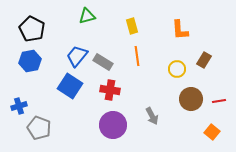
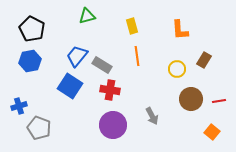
gray rectangle: moved 1 px left, 3 px down
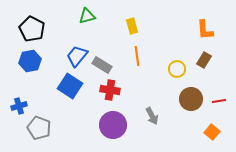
orange L-shape: moved 25 px right
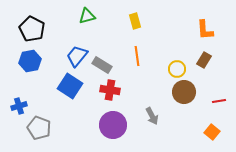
yellow rectangle: moved 3 px right, 5 px up
brown circle: moved 7 px left, 7 px up
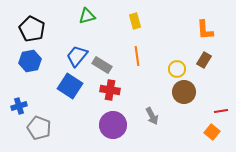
red line: moved 2 px right, 10 px down
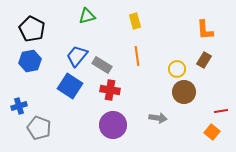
gray arrow: moved 6 px right, 2 px down; rotated 54 degrees counterclockwise
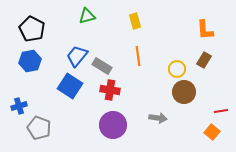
orange line: moved 1 px right
gray rectangle: moved 1 px down
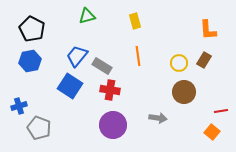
orange L-shape: moved 3 px right
yellow circle: moved 2 px right, 6 px up
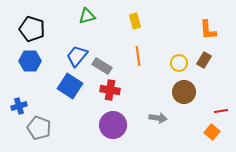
black pentagon: rotated 10 degrees counterclockwise
blue hexagon: rotated 10 degrees clockwise
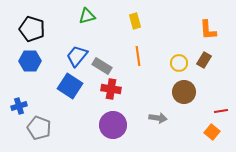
red cross: moved 1 px right, 1 px up
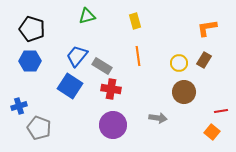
orange L-shape: moved 1 px left, 2 px up; rotated 85 degrees clockwise
